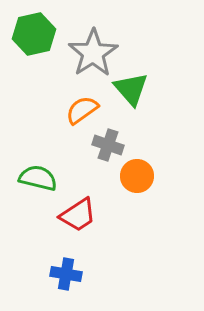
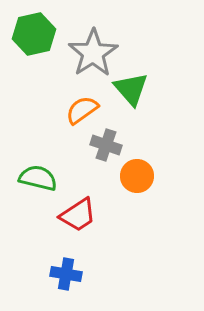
gray cross: moved 2 px left
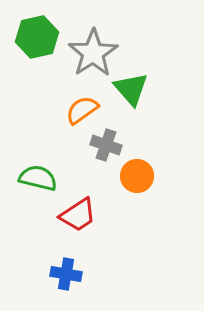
green hexagon: moved 3 px right, 3 px down
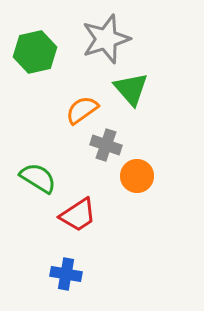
green hexagon: moved 2 px left, 15 px down
gray star: moved 13 px right, 14 px up; rotated 15 degrees clockwise
green semicircle: rotated 18 degrees clockwise
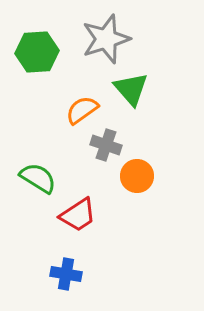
green hexagon: moved 2 px right; rotated 9 degrees clockwise
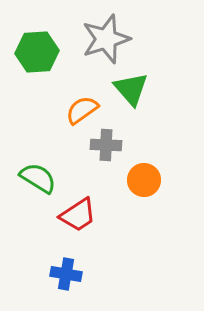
gray cross: rotated 16 degrees counterclockwise
orange circle: moved 7 px right, 4 px down
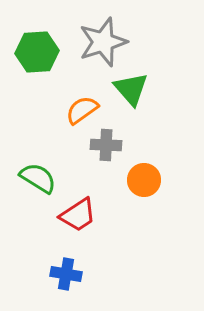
gray star: moved 3 px left, 3 px down
